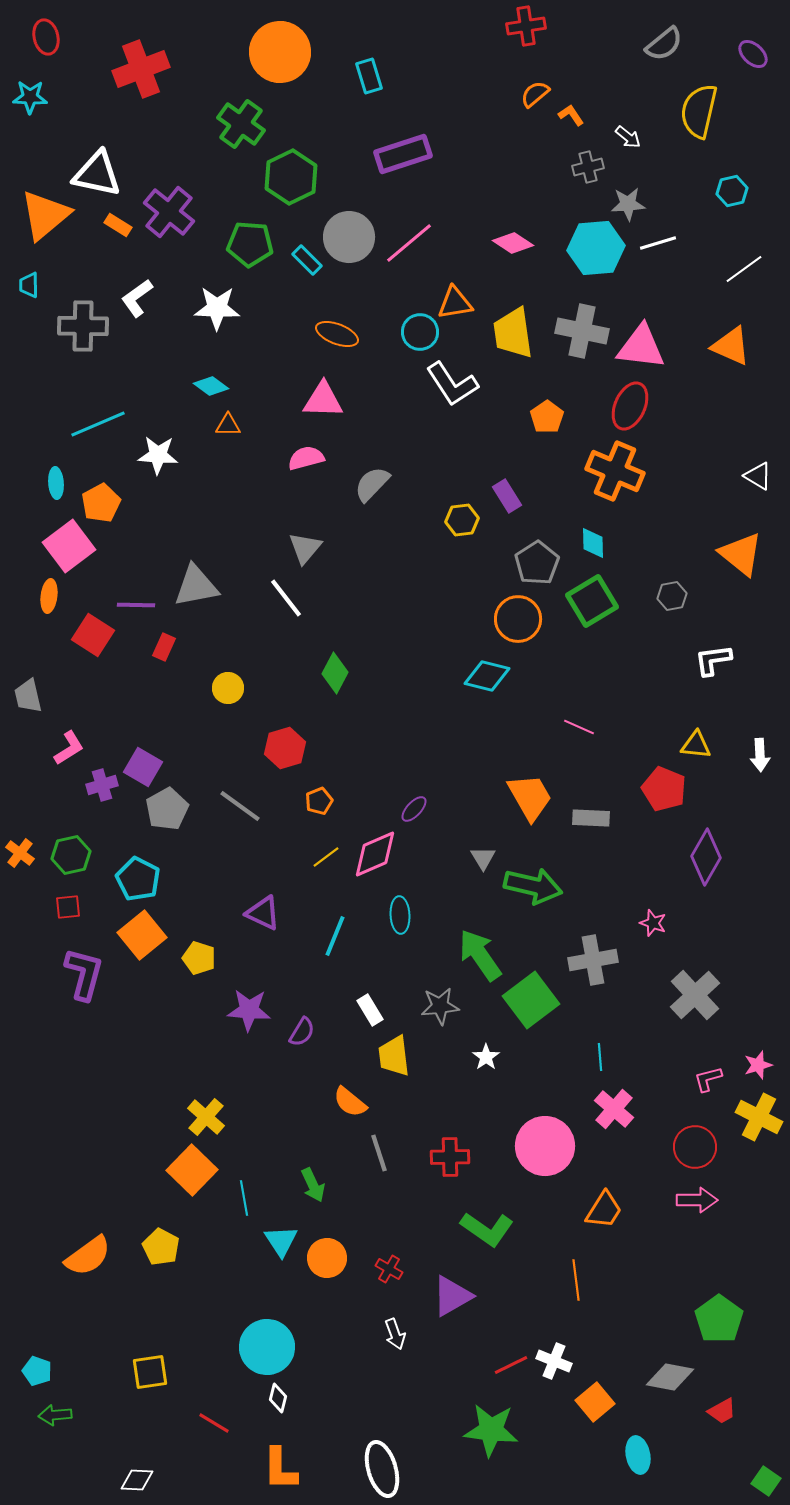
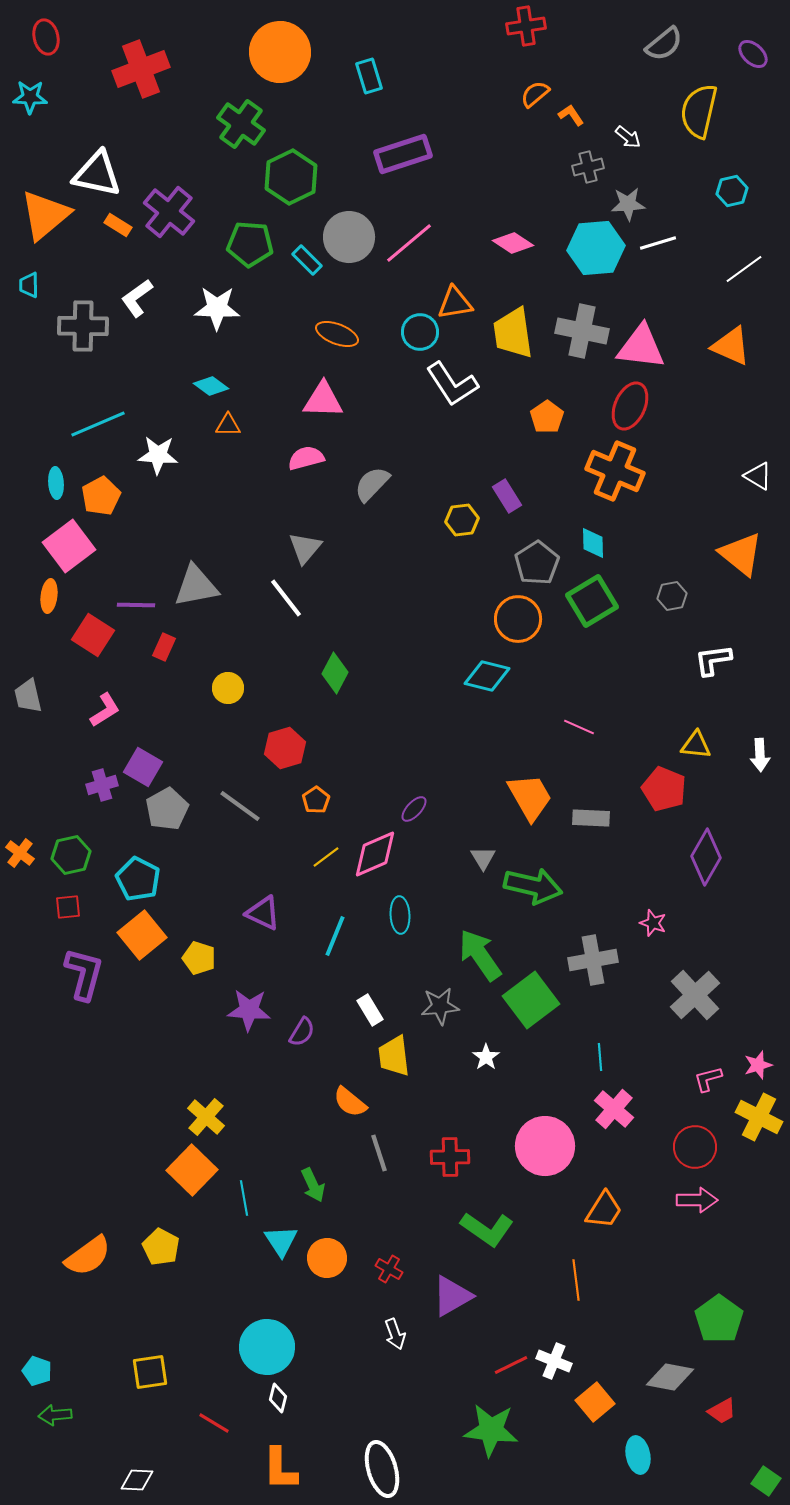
orange pentagon at (101, 503): moved 7 px up
pink L-shape at (69, 748): moved 36 px right, 38 px up
orange pentagon at (319, 801): moved 3 px left, 1 px up; rotated 12 degrees counterclockwise
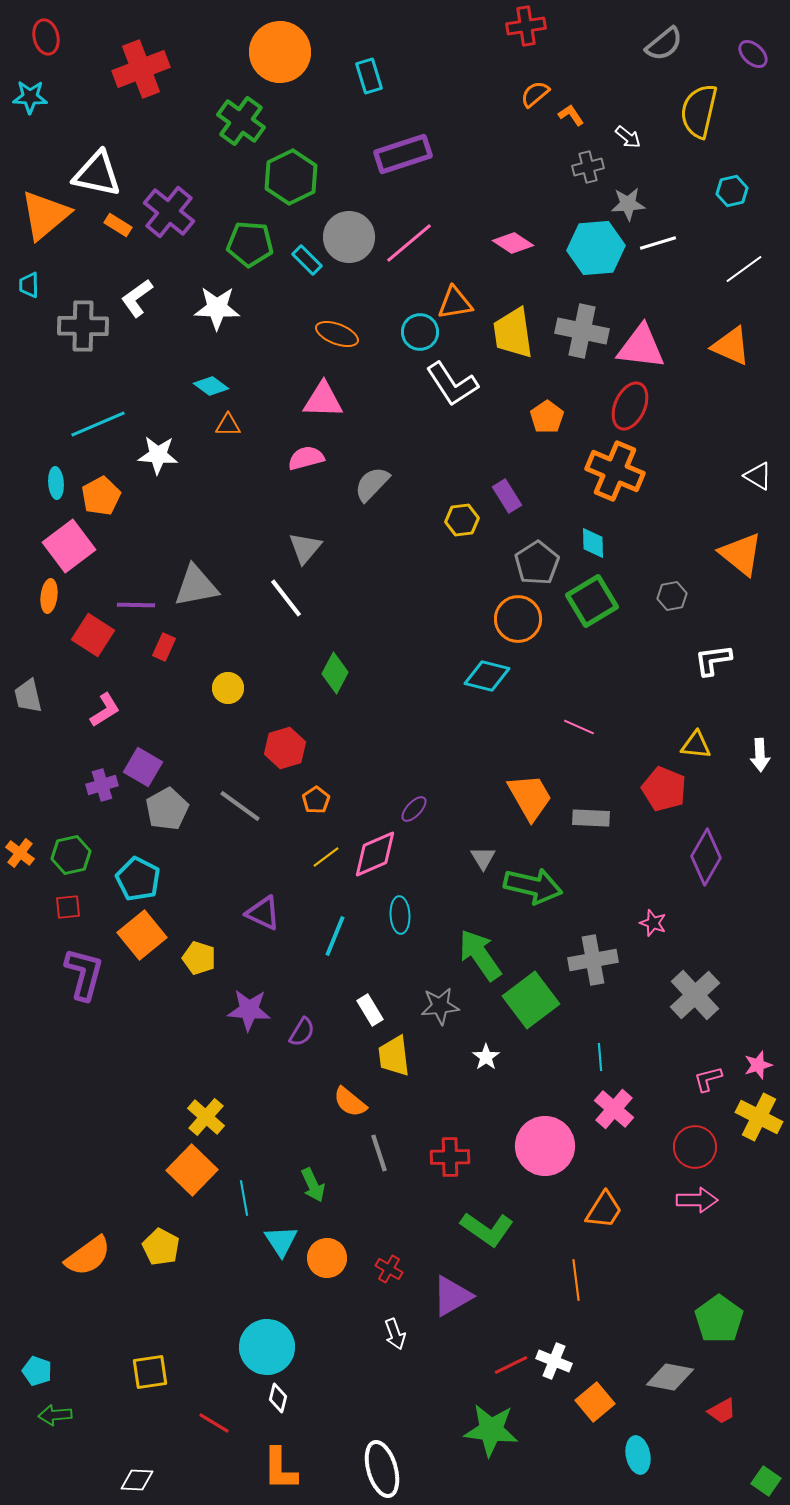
green cross at (241, 124): moved 3 px up
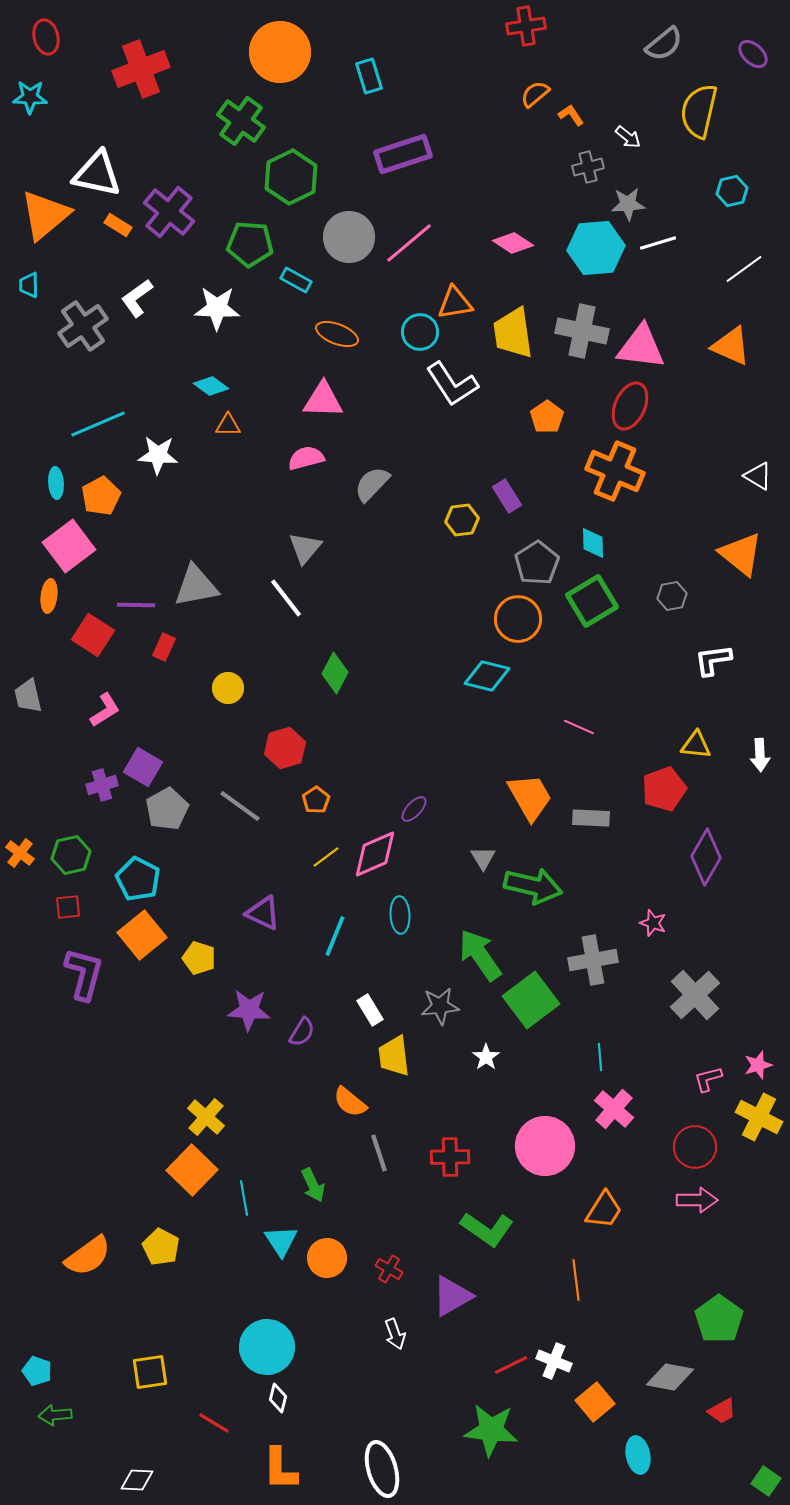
cyan rectangle at (307, 260): moved 11 px left, 20 px down; rotated 16 degrees counterclockwise
gray cross at (83, 326): rotated 36 degrees counterclockwise
red pentagon at (664, 789): rotated 30 degrees clockwise
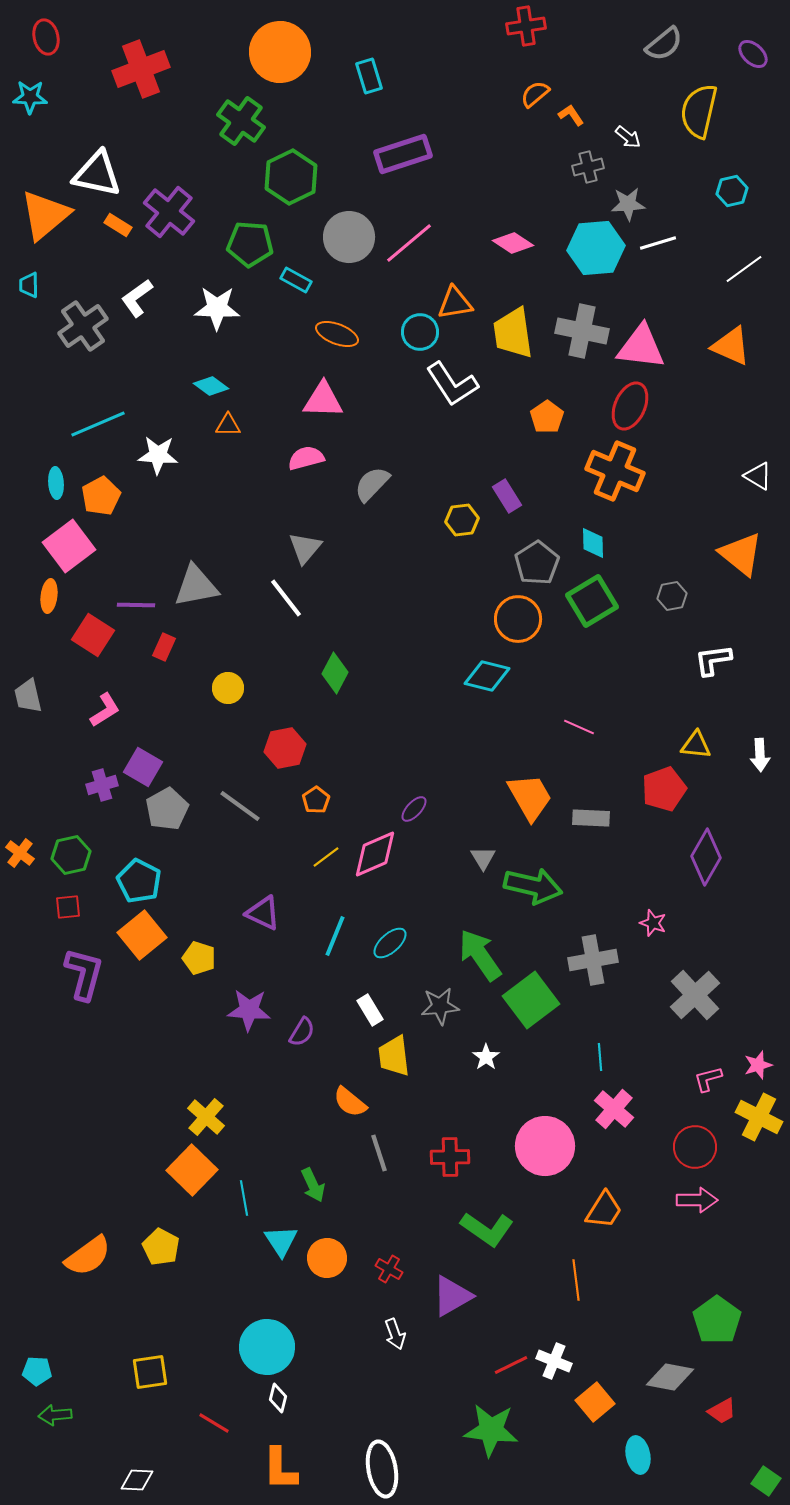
red hexagon at (285, 748): rotated 6 degrees clockwise
cyan pentagon at (138, 879): moved 1 px right, 2 px down
cyan ellipse at (400, 915): moved 10 px left, 28 px down; rotated 51 degrees clockwise
green pentagon at (719, 1319): moved 2 px left, 1 px down
cyan pentagon at (37, 1371): rotated 16 degrees counterclockwise
white ellipse at (382, 1469): rotated 6 degrees clockwise
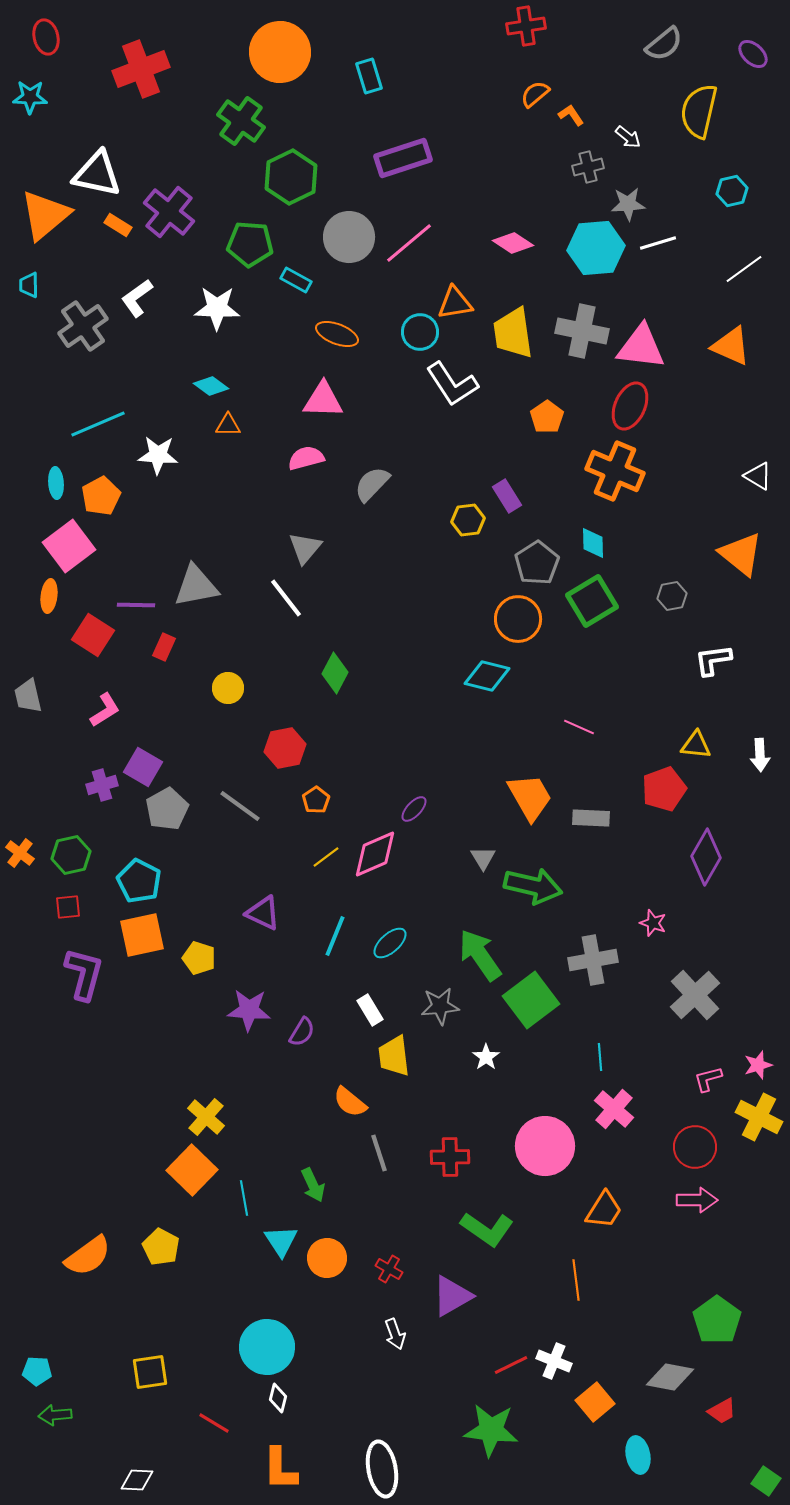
purple rectangle at (403, 154): moved 4 px down
yellow hexagon at (462, 520): moved 6 px right
orange square at (142, 935): rotated 27 degrees clockwise
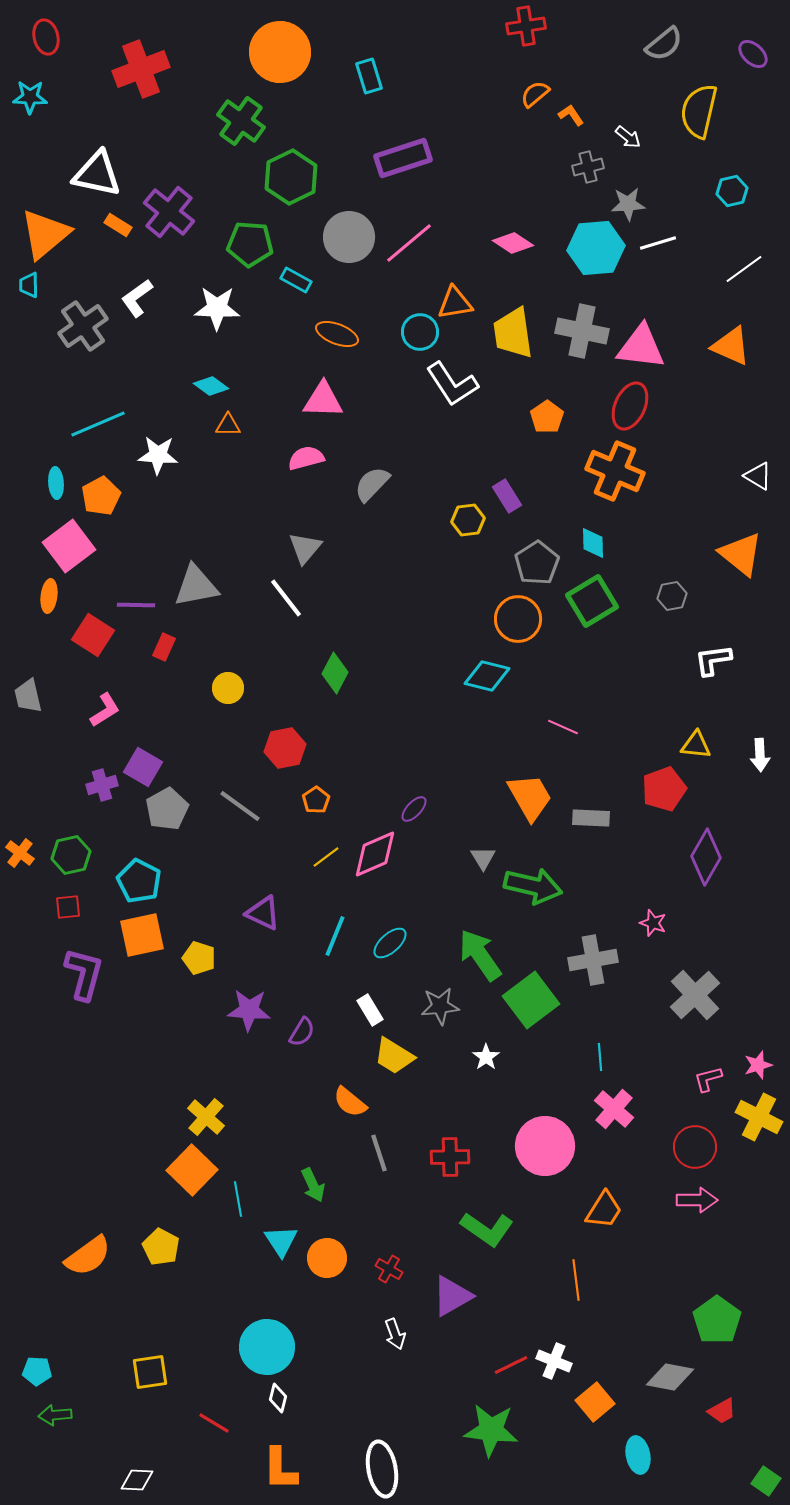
orange triangle at (45, 215): moved 19 px down
pink line at (579, 727): moved 16 px left
yellow trapezoid at (394, 1056): rotated 51 degrees counterclockwise
cyan line at (244, 1198): moved 6 px left, 1 px down
